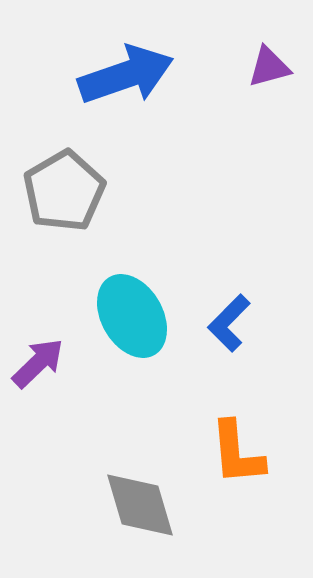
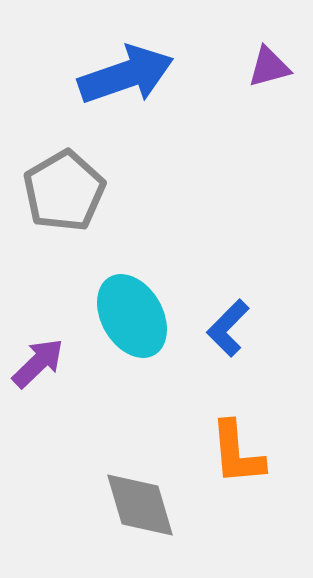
blue L-shape: moved 1 px left, 5 px down
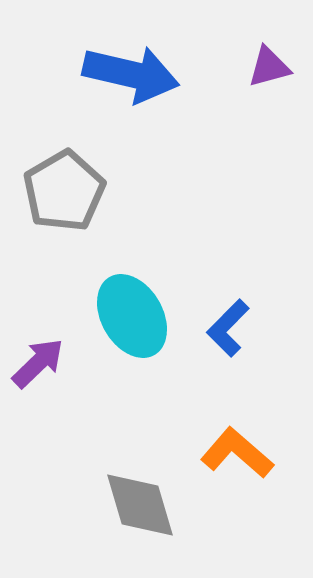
blue arrow: moved 5 px right, 1 px up; rotated 32 degrees clockwise
orange L-shape: rotated 136 degrees clockwise
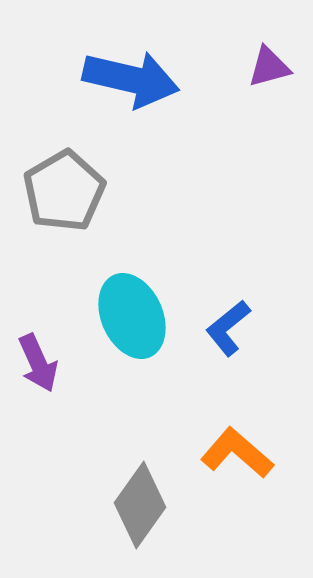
blue arrow: moved 5 px down
cyan ellipse: rotated 6 degrees clockwise
blue L-shape: rotated 6 degrees clockwise
purple arrow: rotated 110 degrees clockwise
gray diamond: rotated 52 degrees clockwise
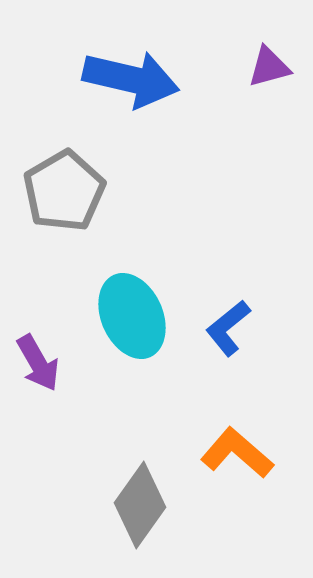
purple arrow: rotated 6 degrees counterclockwise
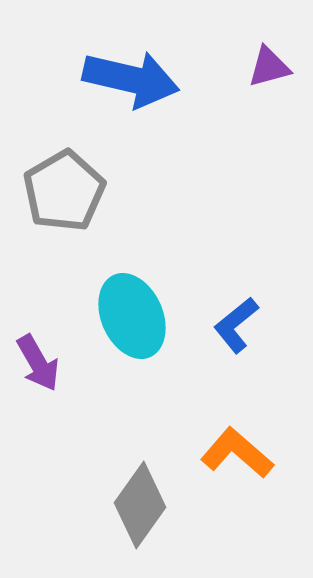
blue L-shape: moved 8 px right, 3 px up
